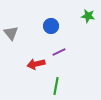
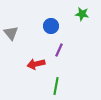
green star: moved 6 px left, 2 px up
purple line: moved 2 px up; rotated 40 degrees counterclockwise
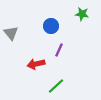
green line: rotated 36 degrees clockwise
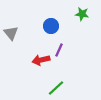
red arrow: moved 5 px right, 4 px up
green line: moved 2 px down
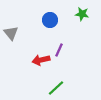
blue circle: moved 1 px left, 6 px up
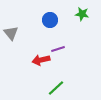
purple line: moved 1 px left, 1 px up; rotated 48 degrees clockwise
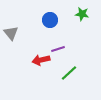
green line: moved 13 px right, 15 px up
